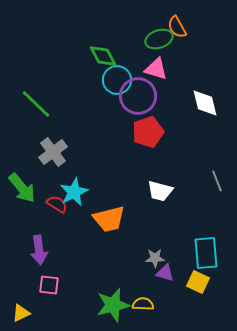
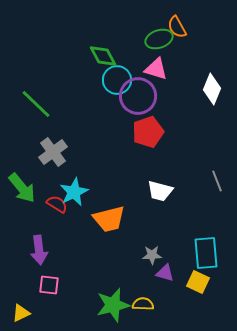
white diamond: moved 7 px right, 14 px up; rotated 36 degrees clockwise
gray star: moved 3 px left, 3 px up
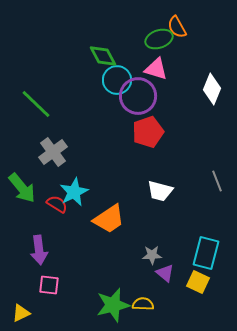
orange trapezoid: rotated 20 degrees counterclockwise
cyan rectangle: rotated 20 degrees clockwise
purple triangle: rotated 24 degrees clockwise
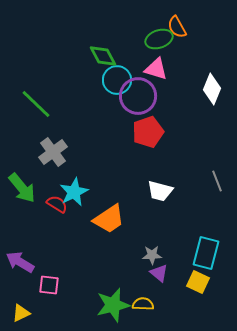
purple arrow: moved 19 px left, 12 px down; rotated 128 degrees clockwise
purple triangle: moved 6 px left
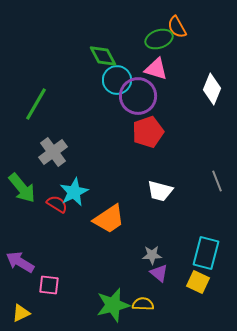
green line: rotated 76 degrees clockwise
